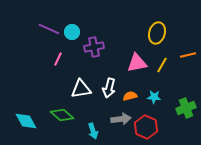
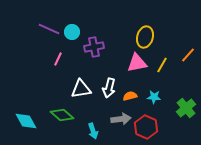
yellow ellipse: moved 12 px left, 4 px down
orange line: rotated 35 degrees counterclockwise
green cross: rotated 18 degrees counterclockwise
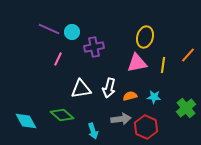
yellow line: moved 1 px right; rotated 21 degrees counterclockwise
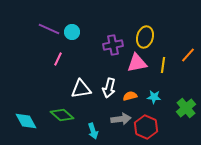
purple cross: moved 19 px right, 2 px up
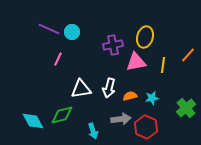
pink triangle: moved 1 px left, 1 px up
cyan star: moved 2 px left, 1 px down; rotated 16 degrees counterclockwise
green diamond: rotated 55 degrees counterclockwise
cyan diamond: moved 7 px right
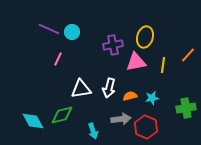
green cross: rotated 30 degrees clockwise
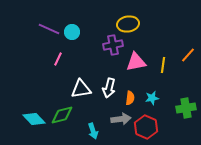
yellow ellipse: moved 17 px left, 13 px up; rotated 65 degrees clockwise
orange semicircle: moved 2 px down; rotated 112 degrees clockwise
cyan diamond: moved 1 px right, 2 px up; rotated 15 degrees counterclockwise
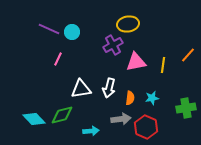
purple cross: rotated 18 degrees counterclockwise
cyan arrow: moved 2 px left; rotated 77 degrees counterclockwise
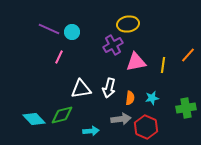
pink line: moved 1 px right, 2 px up
